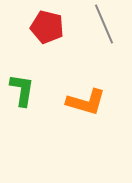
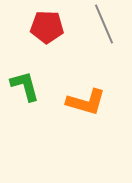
red pentagon: rotated 12 degrees counterclockwise
green L-shape: moved 3 px right, 4 px up; rotated 24 degrees counterclockwise
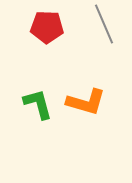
green L-shape: moved 13 px right, 18 px down
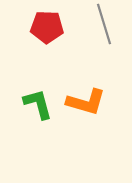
gray line: rotated 6 degrees clockwise
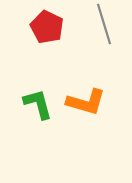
red pentagon: rotated 24 degrees clockwise
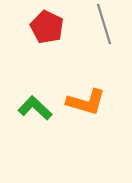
green L-shape: moved 3 px left, 4 px down; rotated 32 degrees counterclockwise
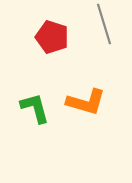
red pentagon: moved 5 px right, 10 px down; rotated 8 degrees counterclockwise
green L-shape: rotated 32 degrees clockwise
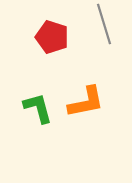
orange L-shape: rotated 27 degrees counterclockwise
green L-shape: moved 3 px right
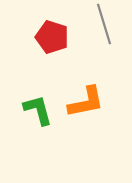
green L-shape: moved 2 px down
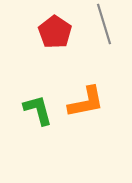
red pentagon: moved 3 px right, 5 px up; rotated 16 degrees clockwise
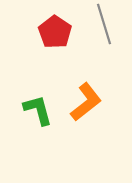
orange L-shape: rotated 27 degrees counterclockwise
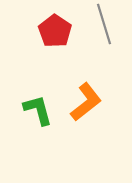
red pentagon: moved 1 px up
